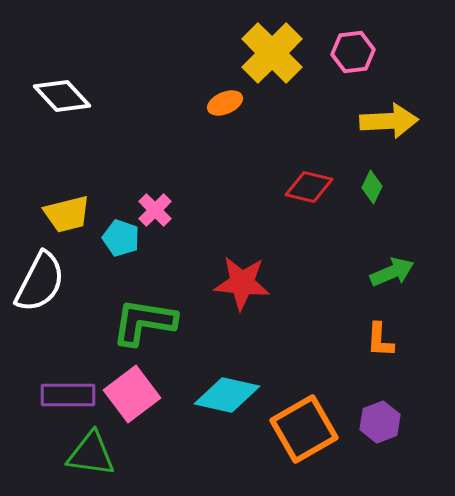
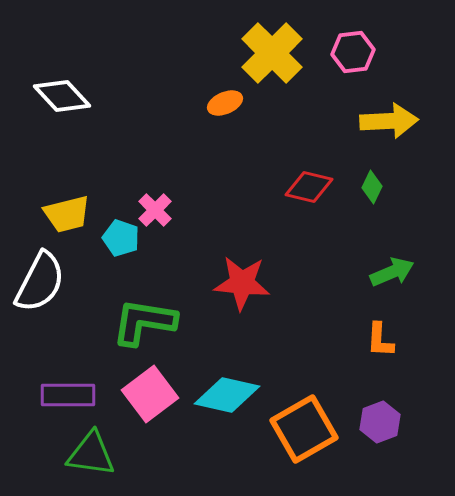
pink square: moved 18 px right
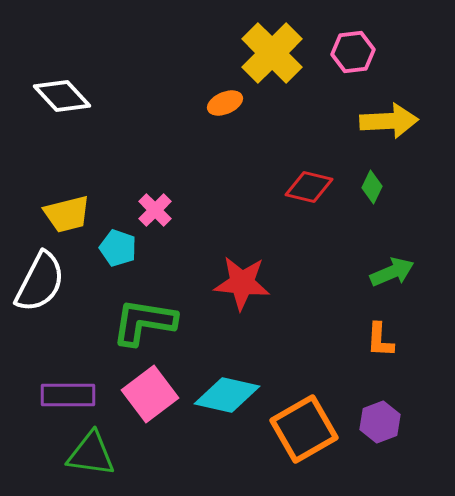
cyan pentagon: moved 3 px left, 10 px down
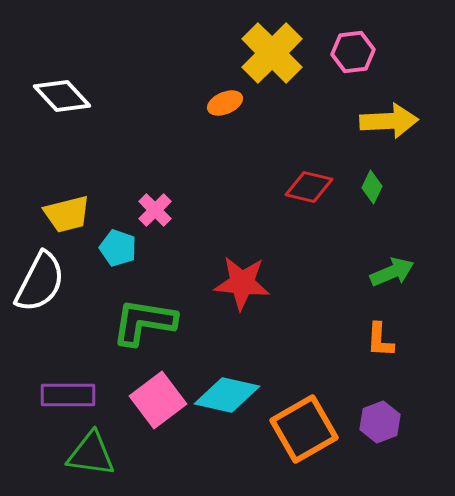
pink square: moved 8 px right, 6 px down
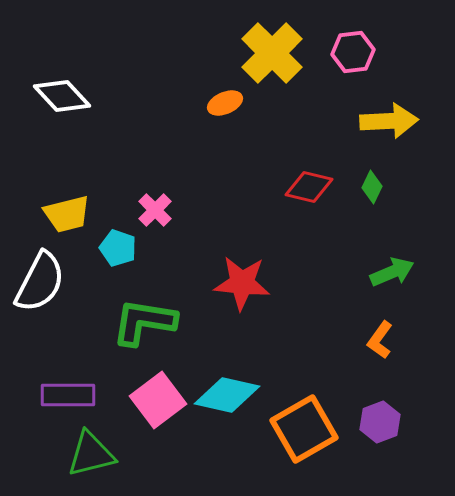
orange L-shape: rotated 33 degrees clockwise
green triangle: rotated 22 degrees counterclockwise
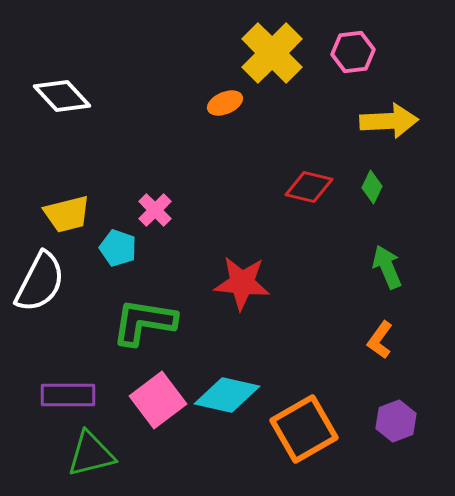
green arrow: moved 5 px left, 5 px up; rotated 90 degrees counterclockwise
purple hexagon: moved 16 px right, 1 px up
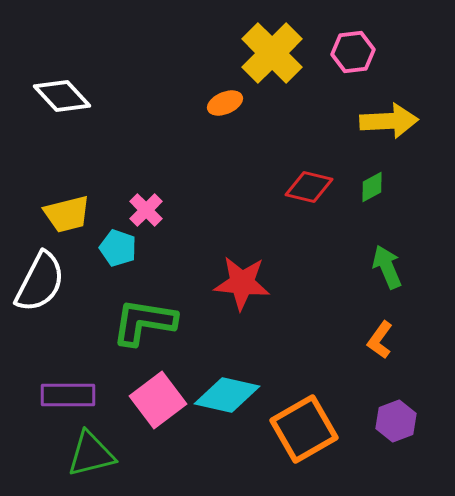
green diamond: rotated 36 degrees clockwise
pink cross: moved 9 px left
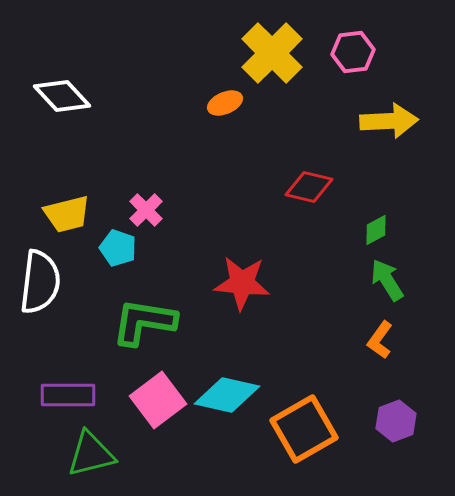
green diamond: moved 4 px right, 43 px down
green arrow: moved 13 px down; rotated 9 degrees counterclockwise
white semicircle: rotated 20 degrees counterclockwise
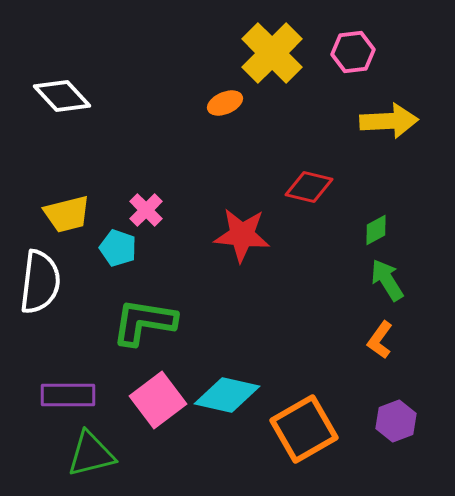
red star: moved 48 px up
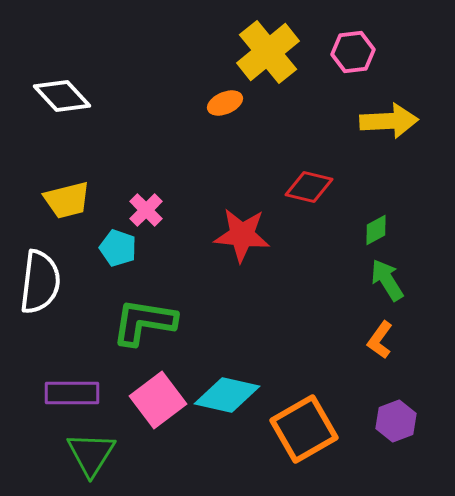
yellow cross: moved 4 px left, 1 px up; rotated 6 degrees clockwise
yellow trapezoid: moved 14 px up
purple rectangle: moved 4 px right, 2 px up
green triangle: rotated 44 degrees counterclockwise
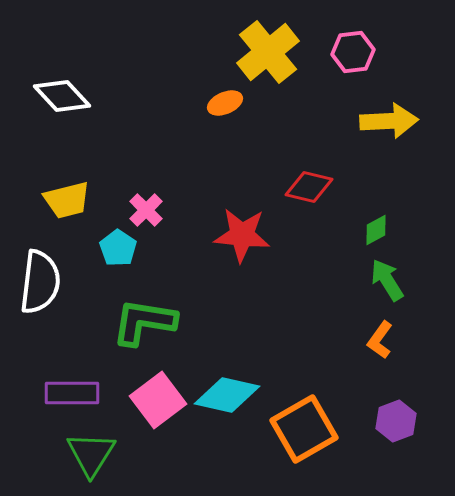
cyan pentagon: rotated 15 degrees clockwise
